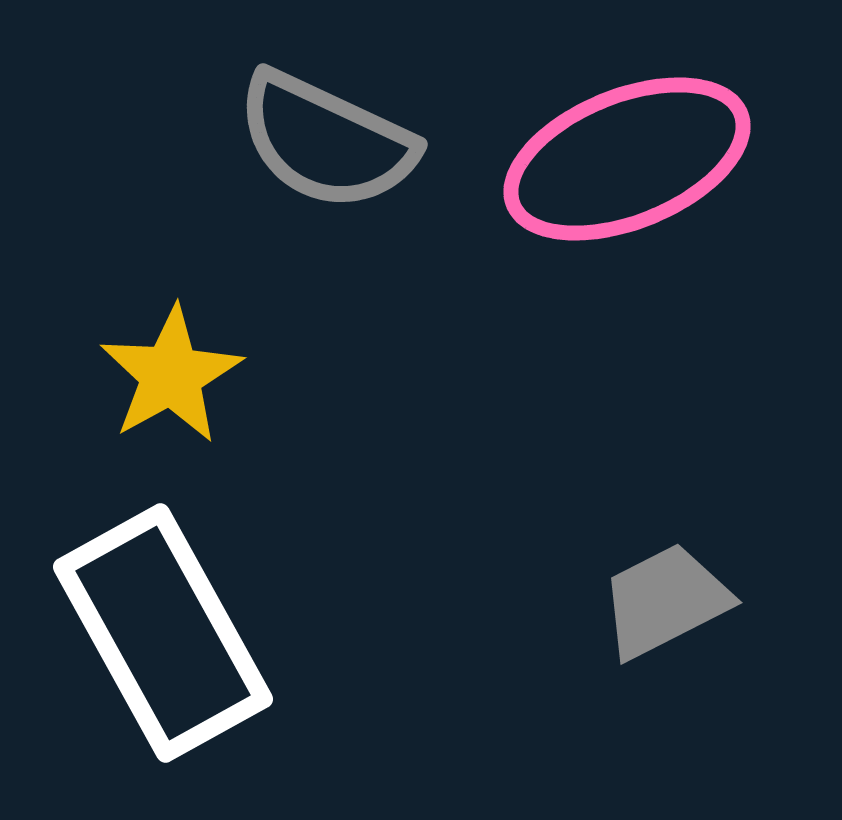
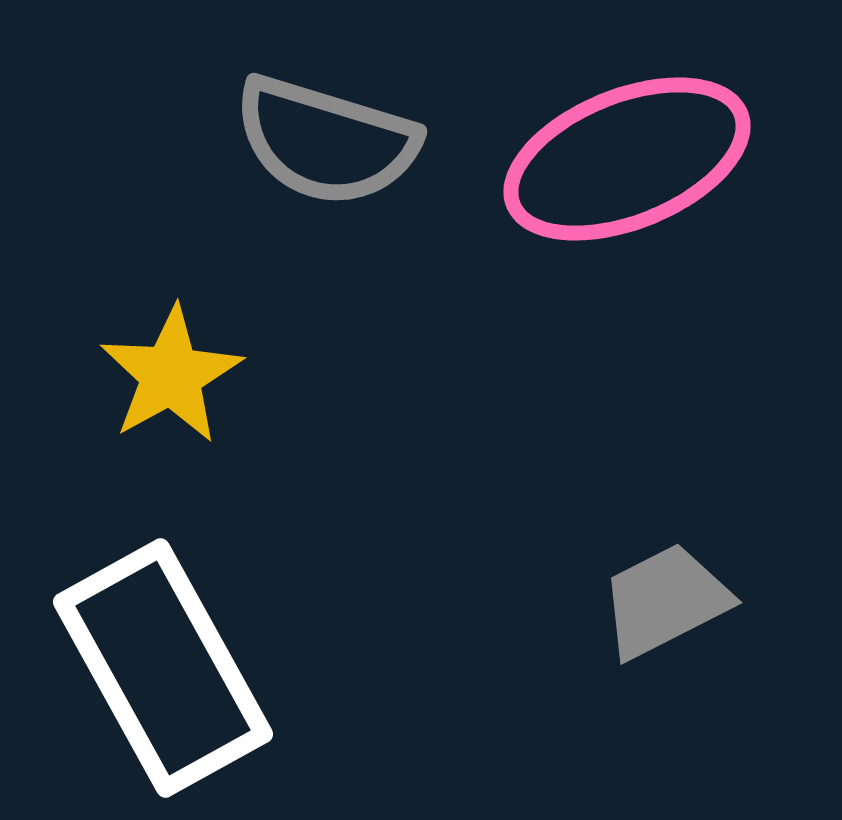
gray semicircle: rotated 8 degrees counterclockwise
white rectangle: moved 35 px down
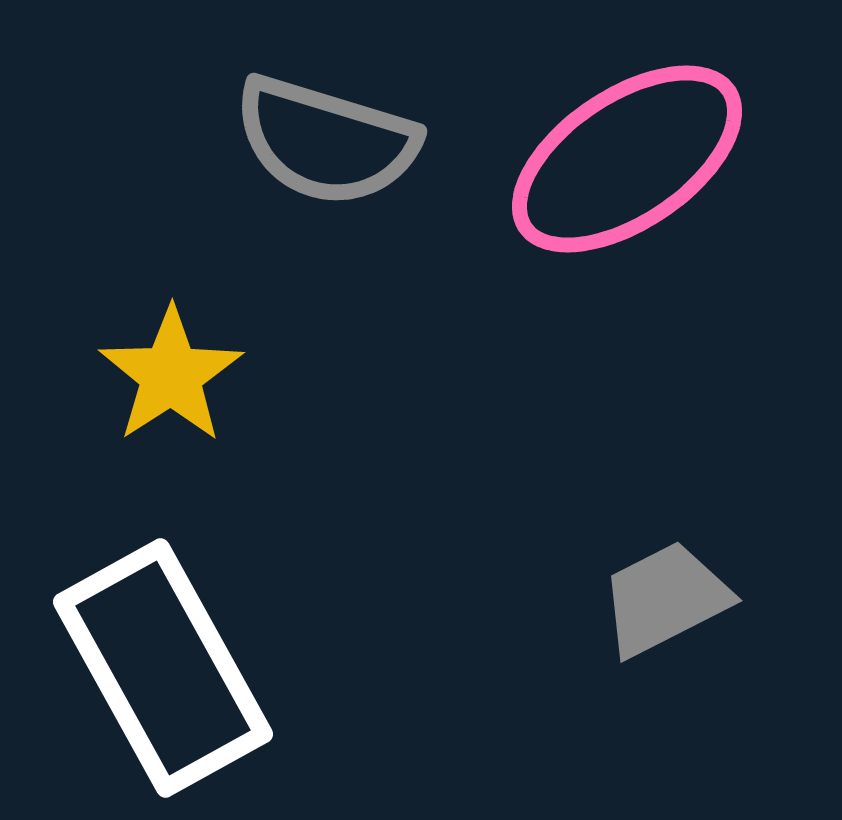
pink ellipse: rotated 12 degrees counterclockwise
yellow star: rotated 4 degrees counterclockwise
gray trapezoid: moved 2 px up
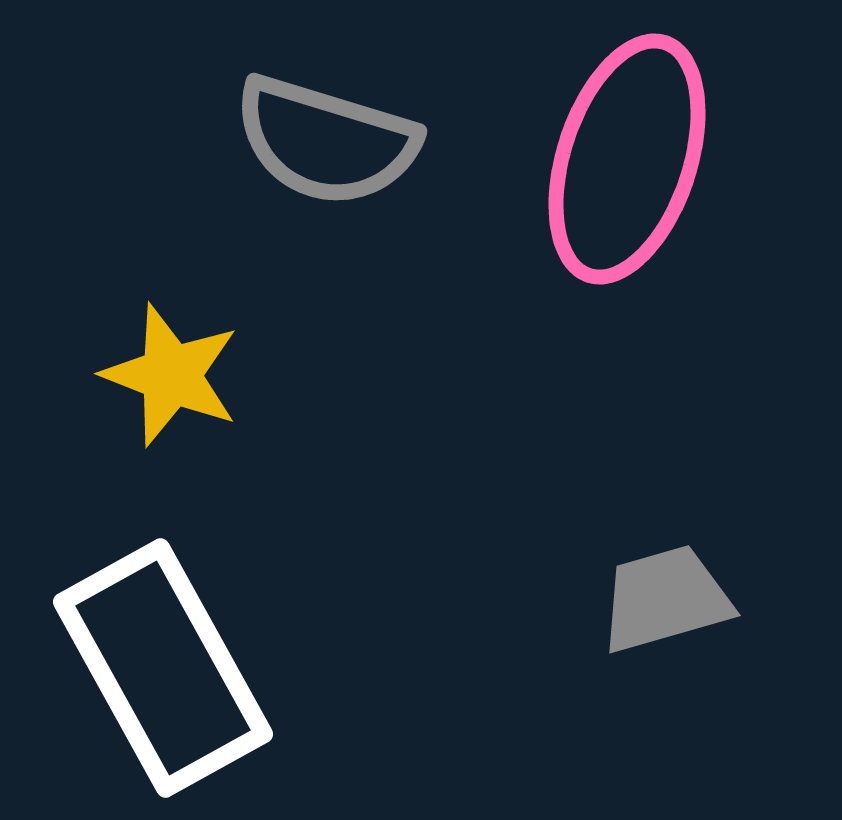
pink ellipse: rotated 38 degrees counterclockwise
yellow star: rotated 18 degrees counterclockwise
gray trapezoid: rotated 11 degrees clockwise
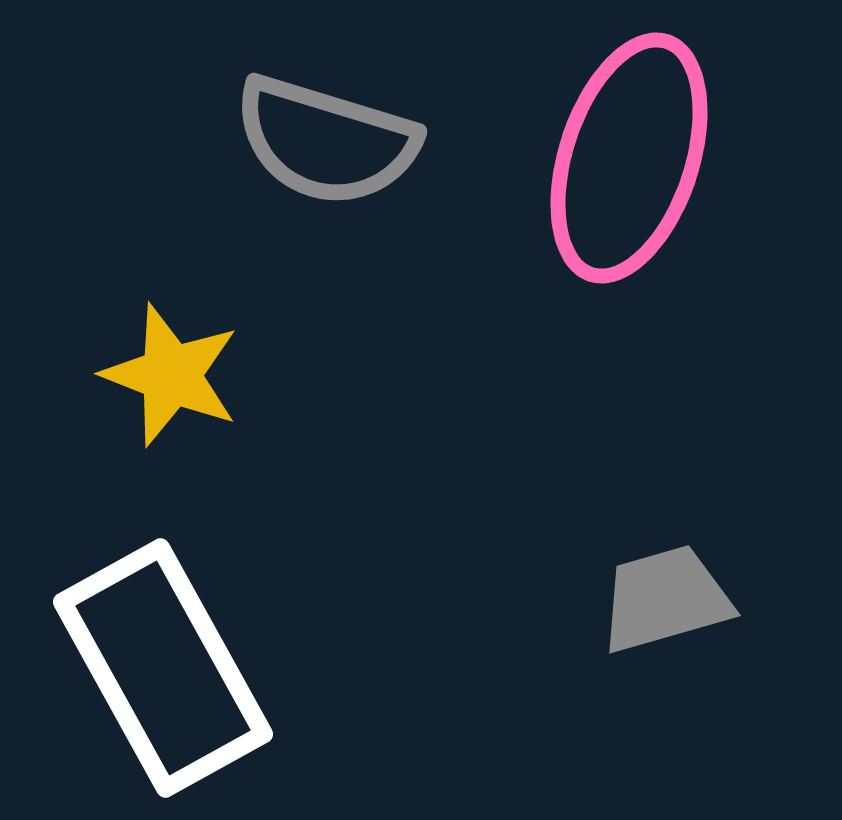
pink ellipse: moved 2 px right, 1 px up
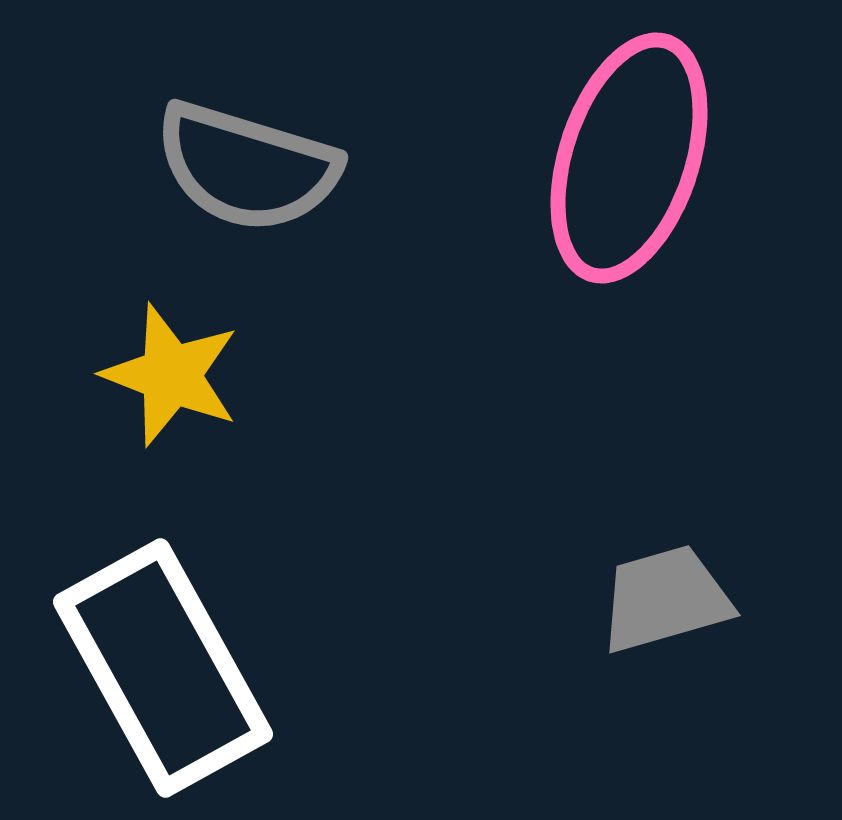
gray semicircle: moved 79 px left, 26 px down
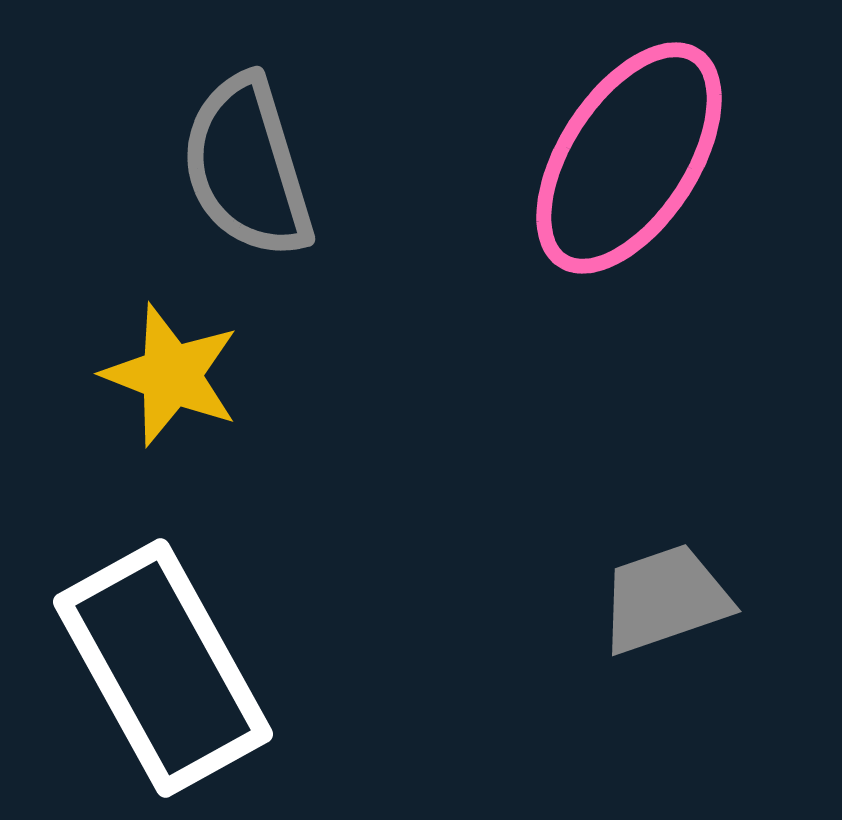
pink ellipse: rotated 15 degrees clockwise
gray semicircle: rotated 56 degrees clockwise
gray trapezoid: rotated 3 degrees counterclockwise
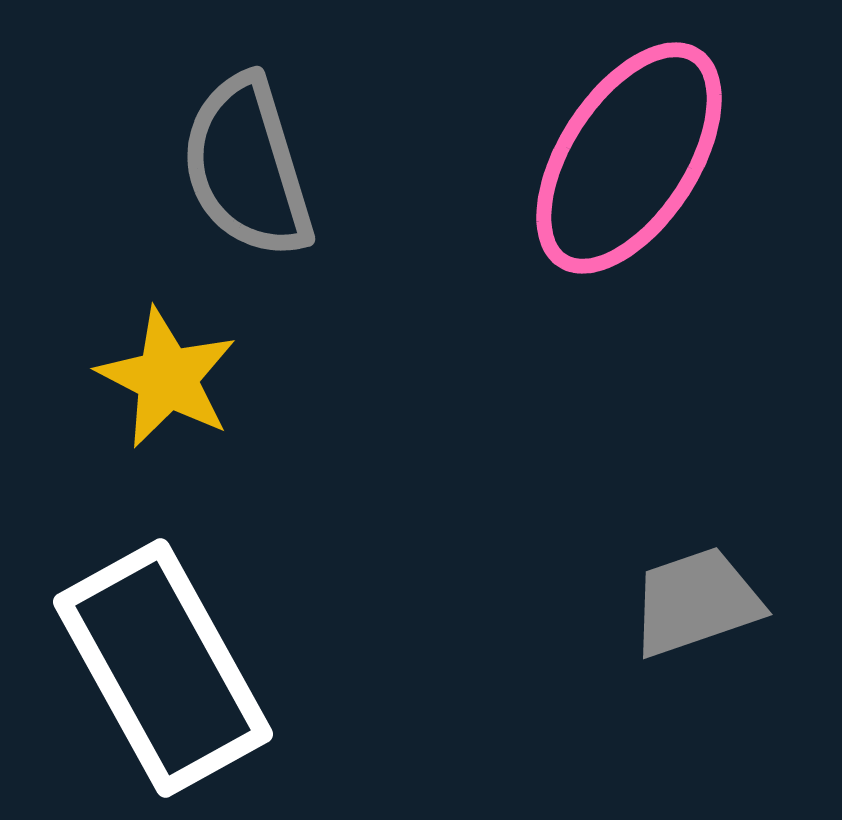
yellow star: moved 4 px left, 3 px down; rotated 6 degrees clockwise
gray trapezoid: moved 31 px right, 3 px down
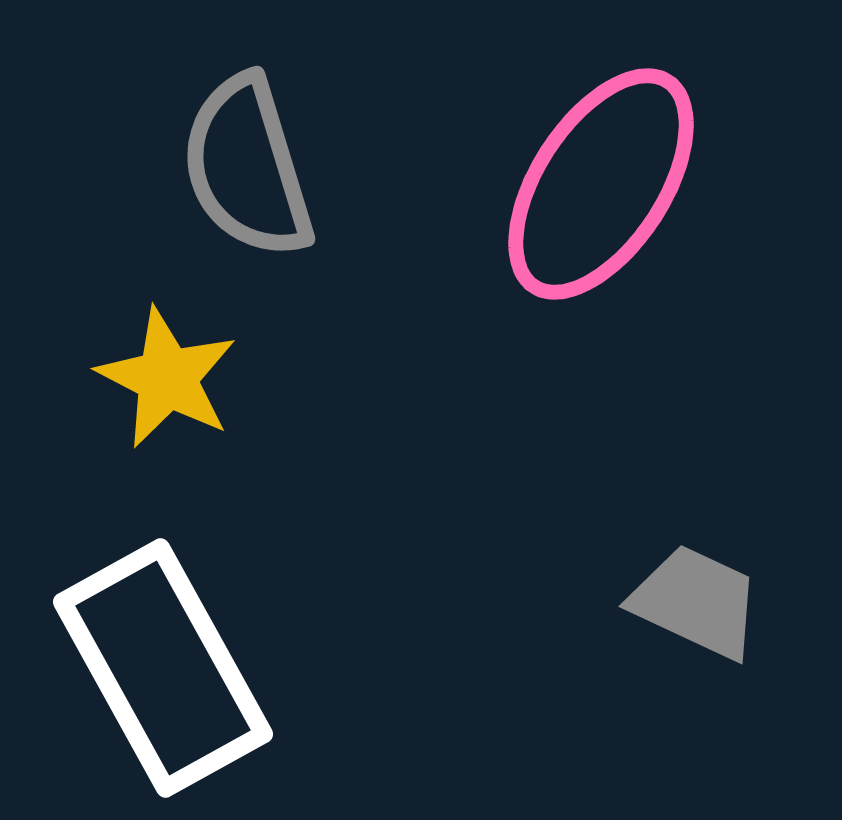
pink ellipse: moved 28 px left, 26 px down
gray trapezoid: rotated 44 degrees clockwise
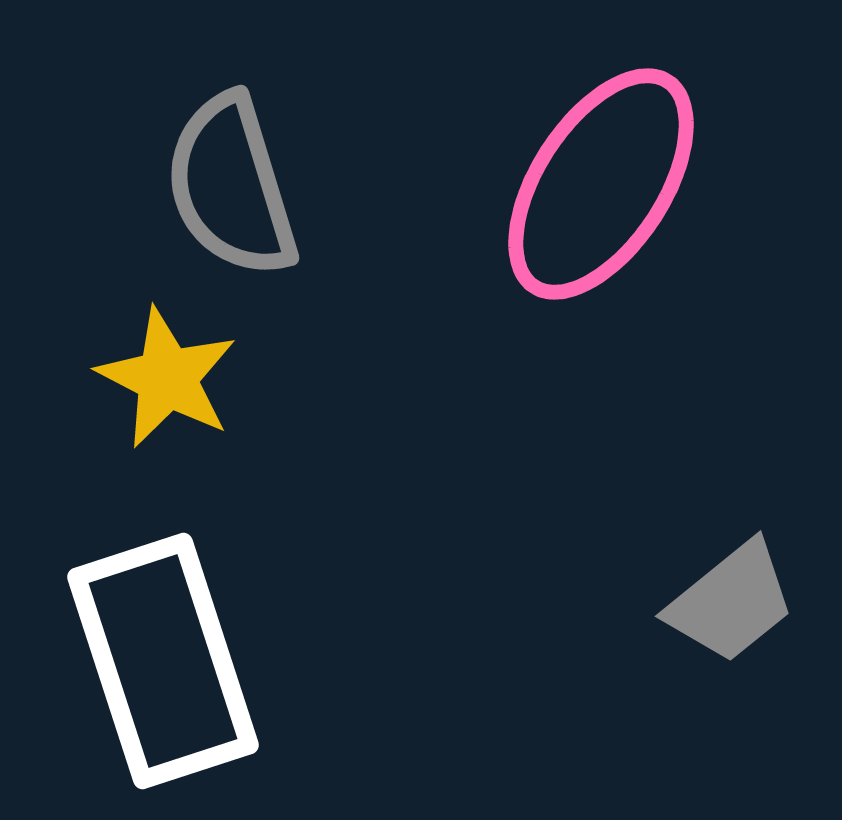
gray semicircle: moved 16 px left, 19 px down
gray trapezoid: moved 35 px right; rotated 116 degrees clockwise
white rectangle: moved 7 px up; rotated 11 degrees clockwise
